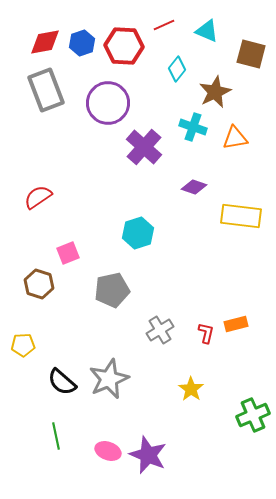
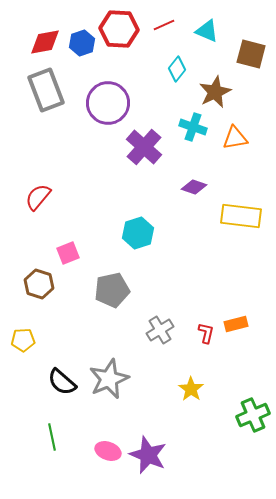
red hexagon: moved 5 px left, 17 px up
red semicircle: rotated 16 degrees counterclockwise
yellow pentagon: moved 5 px up
green line: moved 4 px left, 1 px down
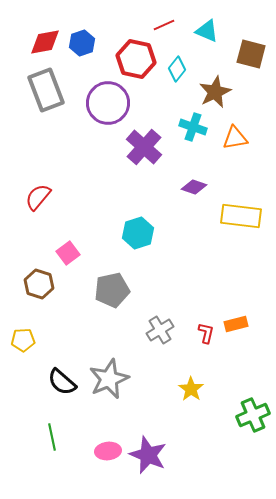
red hexagon: moved 17 px right, 30 px down; rotated 9 degrees clockwise
pink square: rotated 15 degrees counterclockwise
pink ellipse: rotated 25 degrees counterclockwise
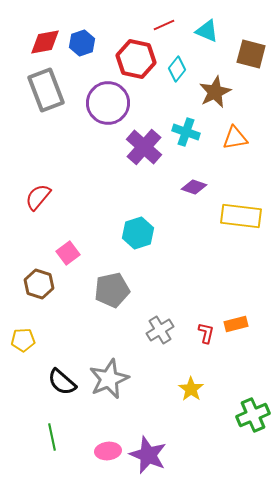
cyan cross: moved 7 px left, 5 px down
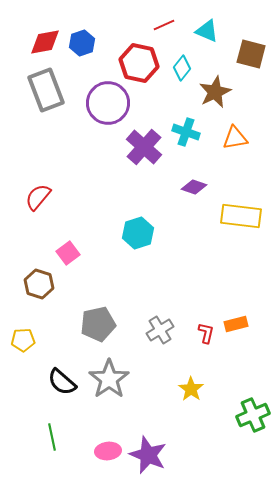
red hexagon: moved 3 px right, 4 px down
cyan diamond: moved 5 px right, 1 px up
gray pentagon: moved 14 px left, 34 px down
gray star: rotated 12 degrees counterclockwise
